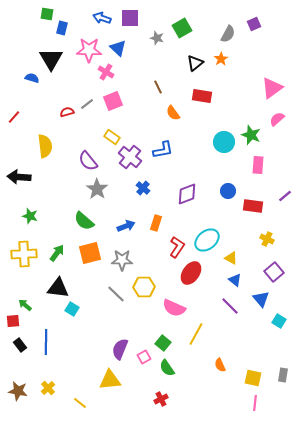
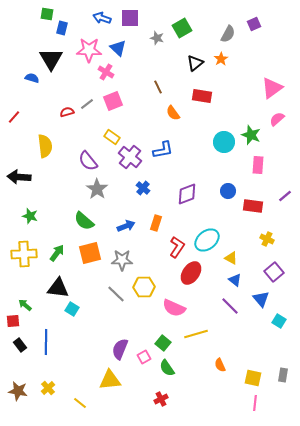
yellow line at (196, 334): rotated 45 degrees clockwise
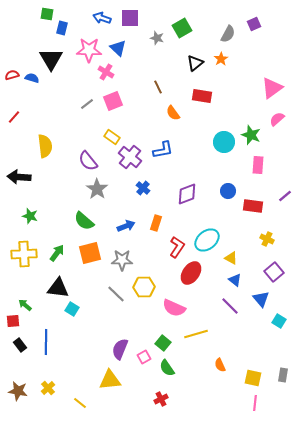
red semicircle at (67, 112): moved 55 px left, 37 px up
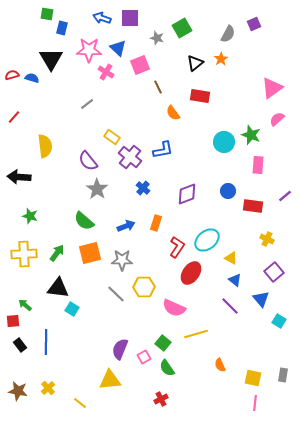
red rectangle at (202, 96): moved 2 px left
pink square at (113, 101): moved 27 px right, 36 px up
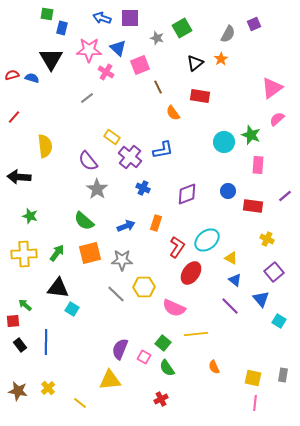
gray line at (87, 104): moved 6 px up
blue cross at (143, 188): rotated 16 degrees counterclockwise
yellow line at (196, 334): rotated 10 degrees clockwise
pink square at (144, 357): rotated 32 degrees counterclockwise
orange semicircle at (220, 365): moved 6 px left, 2 px down
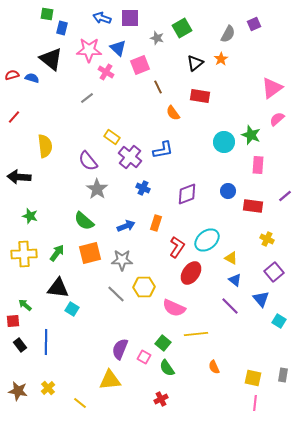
black triangle at (51, 59): rotated 20 degrees counterclockwise
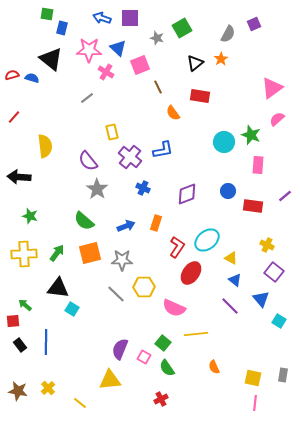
yellow rectangle at (112, 137): moved 5 px up; rotated 42 degrees clockwise
yellow cross at (267, 239): moved 6 px down
purple square at (274, 272): rotated 12 degrees counterclockwise
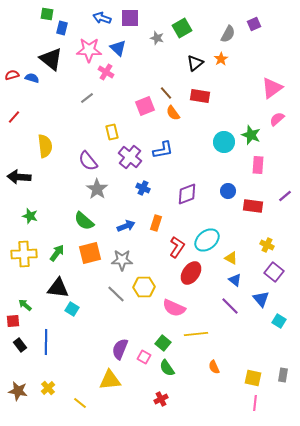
pink square at (140, 65): moved 5 px right, 41 px down
brown line at (158, 87): moved 8 px right, 6 px down; rotated 16 degrees counterclockwise
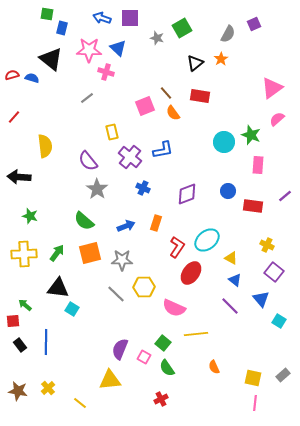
pink cross at (106, 72): rotated 14 degrees counterclockwise
gray rectangle at (283, 375): rotated 40 degrees clockwise
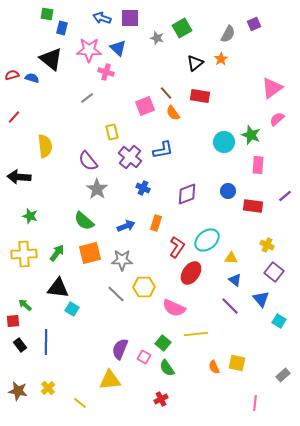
yellow triangle at (231, 258): rotated 24 degrees counterclockwise
yellow square at (253, 378): moved 16 px left, 15 px up
